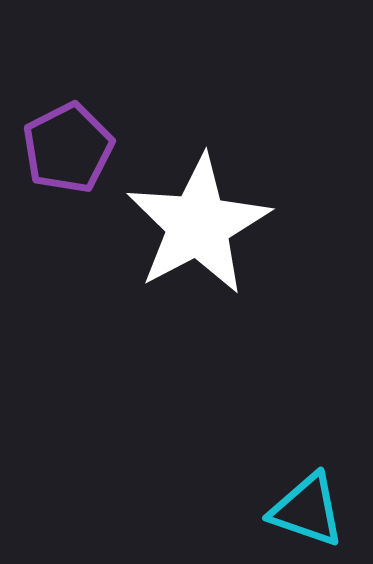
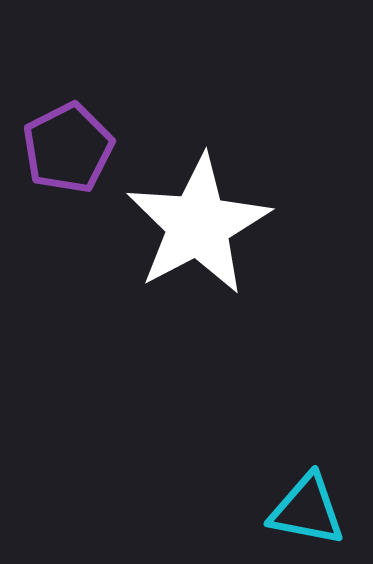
cyan triangle: rotated 8 degrees counterclockwise
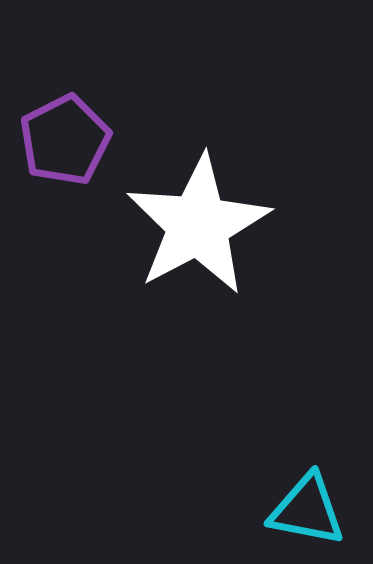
purple pentagon: moved 3 px left, 8 px up
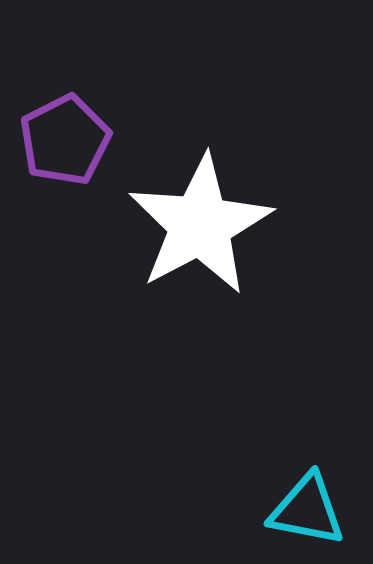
white star: moved 2 px right
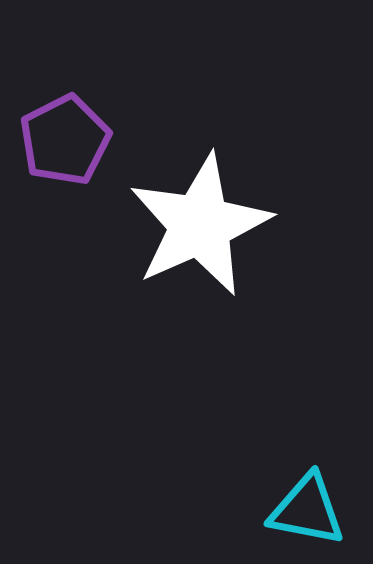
white star: rotated 4 degrees clockwise
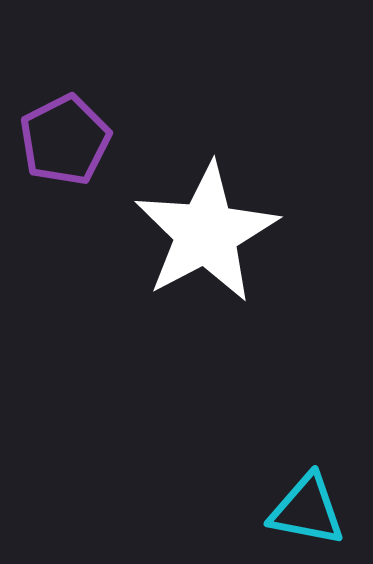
white star: moved 6 px right, 8 px down; rotated 4 degrees counterclockwise
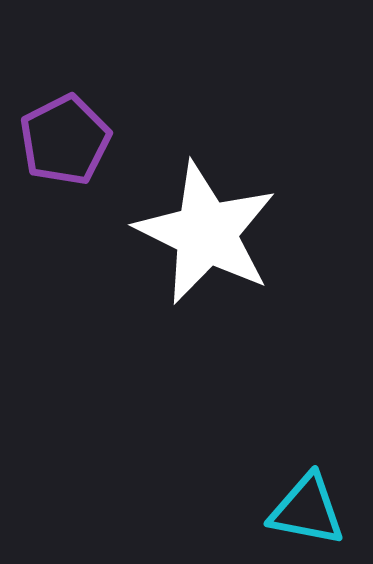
white star: rotated 18 degrees counterclockwise
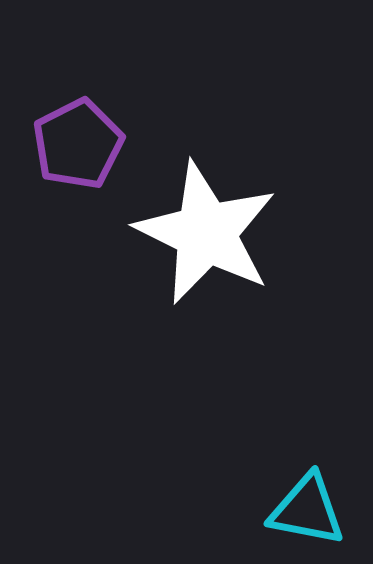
purple pentagon: moved 13 px right, 4 px down
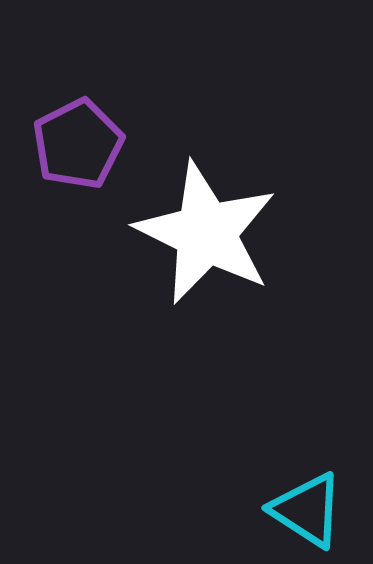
cyan triangle: rotated 22 degrees clockwise
